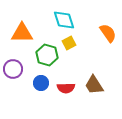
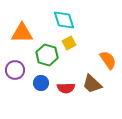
orange semicircle: moved 27 px down
purple circle: moved 2 px right, 1 px down
brown trapezoid: moved 2 px left, 1 px up; rotated 15 degrees counterclockwise
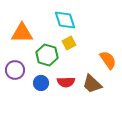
cyan diamond: moved 1 px right
red semicircle: moved 6 px up
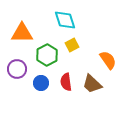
yellow square: moved 3 px right, 2 px down
green hexagon: rotated 15 degrees clockwise
purple circle: moved 2 px right, 1 px up
red semicircle: rotated 84 degrees clockwise
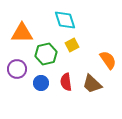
green hexagon: moved 1 px left, 1 px up; rotated 15 degrees clockwise
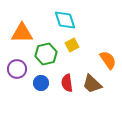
red semicircle: moved 1 px right, 1 px down
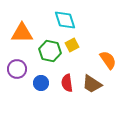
green hexagon: moved 4 px right, 3 px up; rotated 25 degrees clockwise
brown trapezoid: rotated 10 degrees counterclockwise
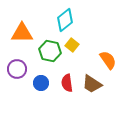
cyan diamond: rotated 70 degrees clockwise
yellow square: rotated 24 degrees counterclockwise
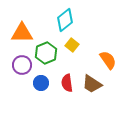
green hexagon: moved 4 px left, 2 px down; rotated 25 degrees clockwise
purple circle: moved 5 px right, 4 px up
